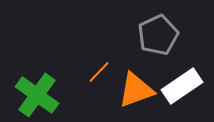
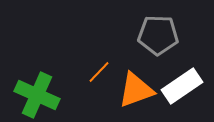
gray pentagon: rotated 27 degrees clockwise
green cross: rotated 12 degrees counterclockwise
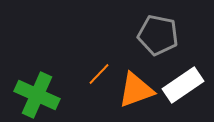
gray pentagon: rotated 9 degrees clockwise
orange line: moved 2 px down
white rectangle: moved 1 px right, 1 px up
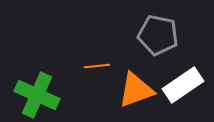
orange line: moved 2 px left, 8 px up; rotated 40 degrees clockwise
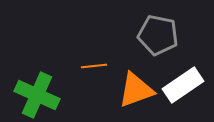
orange line: moved 3 px left
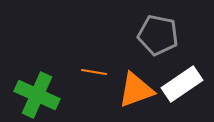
orange line: moved 6 px down; rotated 15 degrees clockwise
white rectangle: moved 1 px left, 1 px up
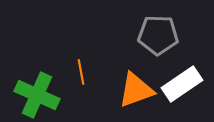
gray pentagon: rotated 9 degrees counterclockwise
orange line: moved 13 px left; rotated 70 degrees clockwise
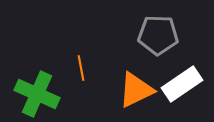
orange line: moved 4 px up
orange triangle: rotated 6 degrees counterclockwise
green cross: moved 1 px up
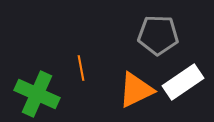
white rectangle: moved 1 px right, 2 px up
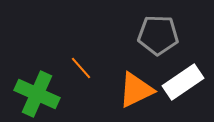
orange line: rotated 30 degrees counterclockwise
